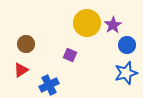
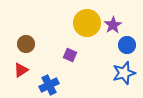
blue star: moved 2 px left
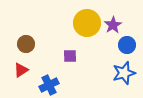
purple square: moved 1 px down; rotated 24 degrees counterclockwise
